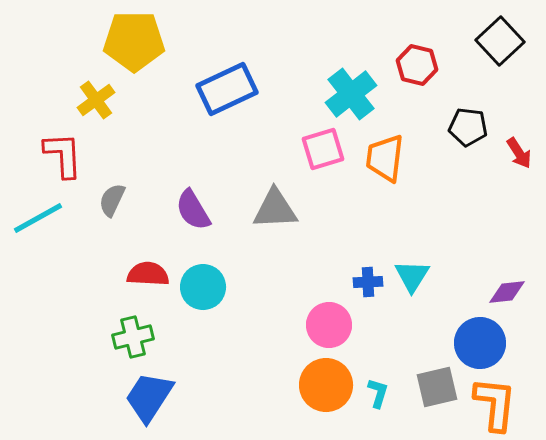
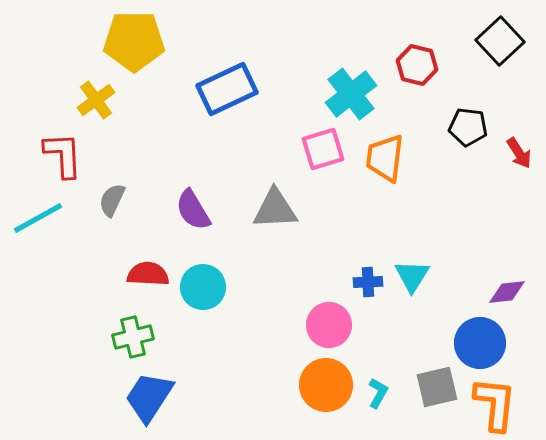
cyan L-shape: rotated 12 degrees clockwise
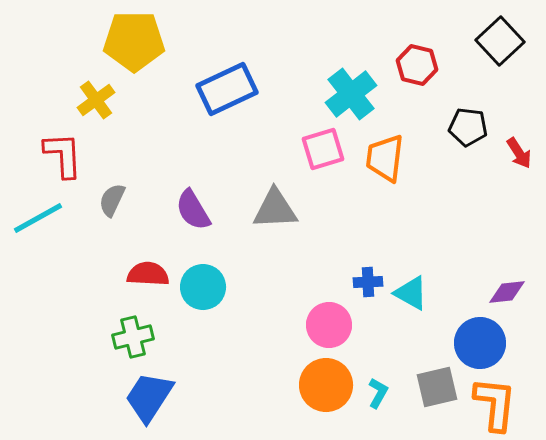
cyan triangle: moved 1 px left, 17 px down; rotated 33 degrees counterclockwise
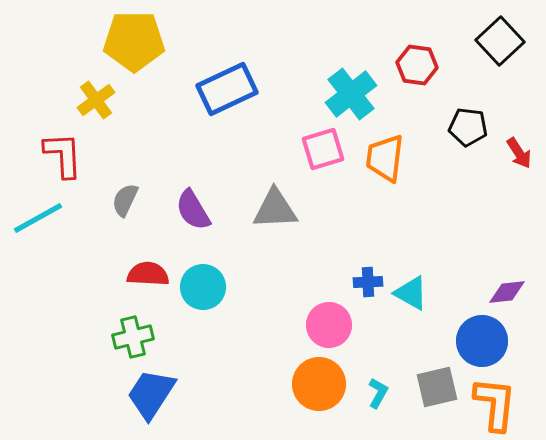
red hexagon: rotated 6 degrees counterclockwise
gray semicircle: moved 13 px right
blue circle: moved 2 px right, 2 px up
orange circle: moved 7 px left, 1 px up
blue trapezoid: moved 2 px right, 3 px up
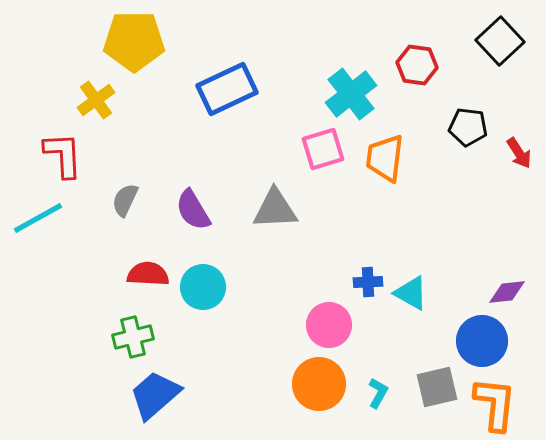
blue trapezoid: moved 4 px right, 1 px down; rotated 16 degrees clockwise
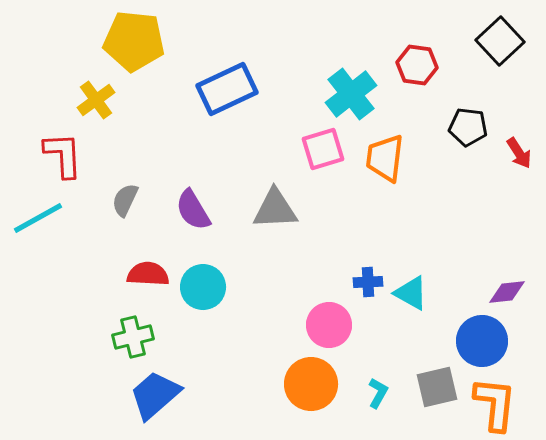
yellow pentagon: rotated 6 degrees clockwise
orange circle: moved 8 px left
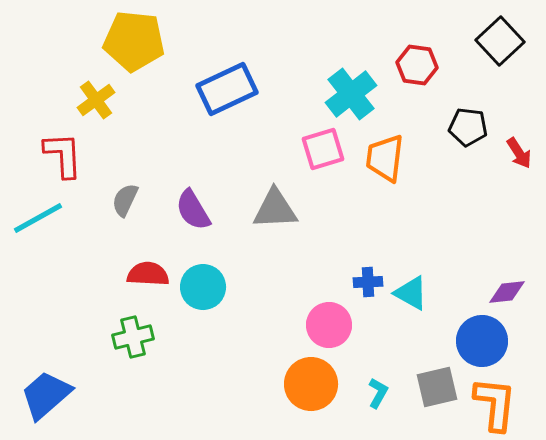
blue trapezoid: moved 109 px left
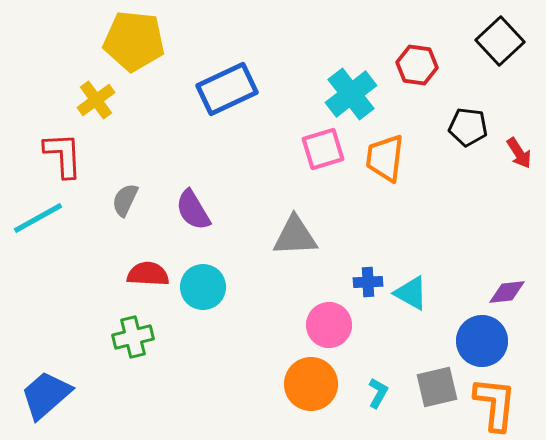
gray triangle: moved 20 px right, 27 px down
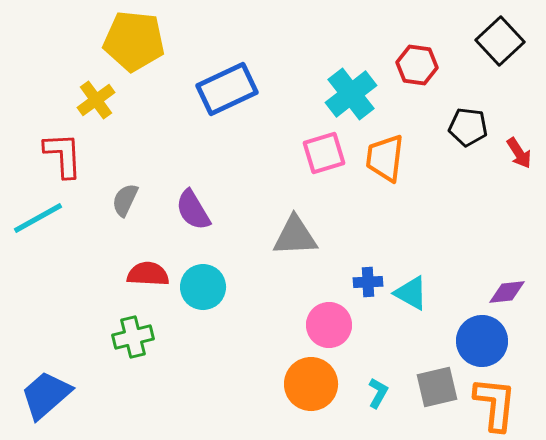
pink square: moved 1 px right, 4 px down
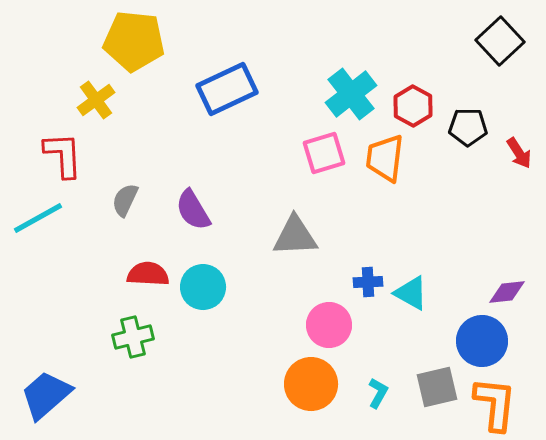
red hexagon: moved 4 px left, 41 px down; rotated 21 degrees clockwise
black pentagon: rotated 6 degrees counterclockwise
